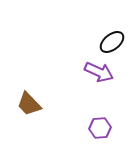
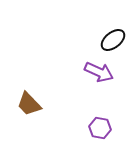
black ellipse: moved 1 px right, 2 px up
purple hexagon: rotated 15 degrees clockwise
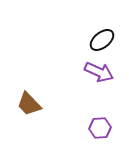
black ellipse: moved 11 px left
purple hexagon: rotated 15 degrees counterclockwise
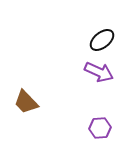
brown trapezoid: moved 3 px left, 2 px up
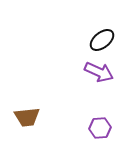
brown trapezoid: moved 1 px right, 15 px down; rotated 52 degrees counterclockwise
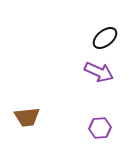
black ellipse: moved 3 px right, 2 px up
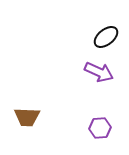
black ellipse: moved 1 px right, 1 px up
brown trapezoid: rotated 8 degrees clockwise
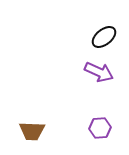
black ellipse: moved 2 px left
brown trapezoid: moved 5 px right, 14 px down
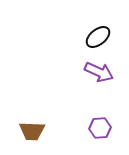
black ellipse: moved 6 px left
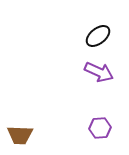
black ellipse: moved 1 px up
brown trapezoid: moved 12 px left, 4 px down
